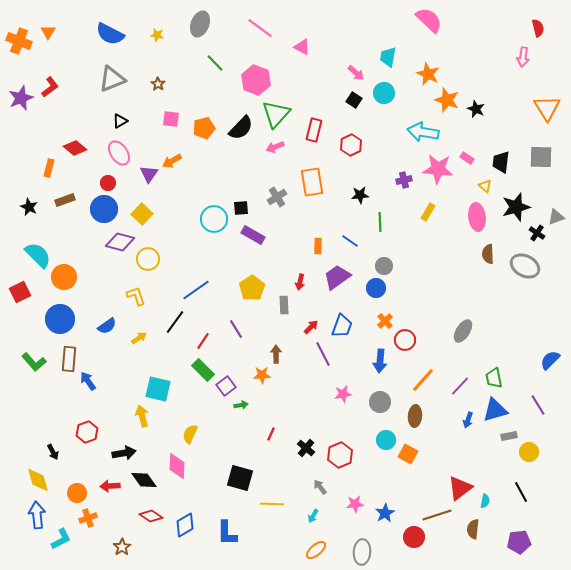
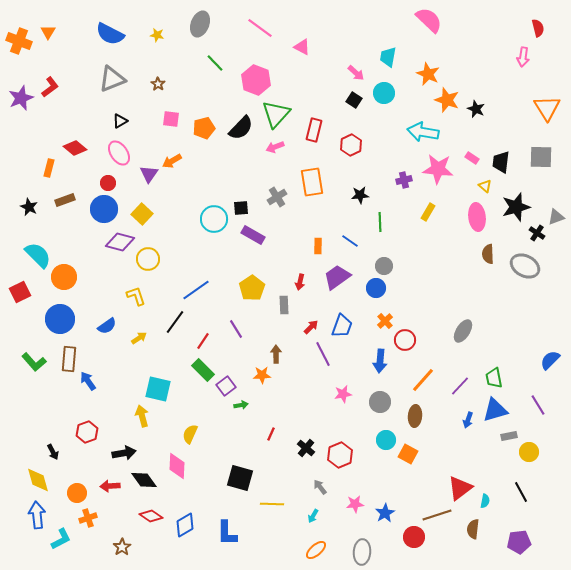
pink rectangle at (467, 158): moved 5 px right
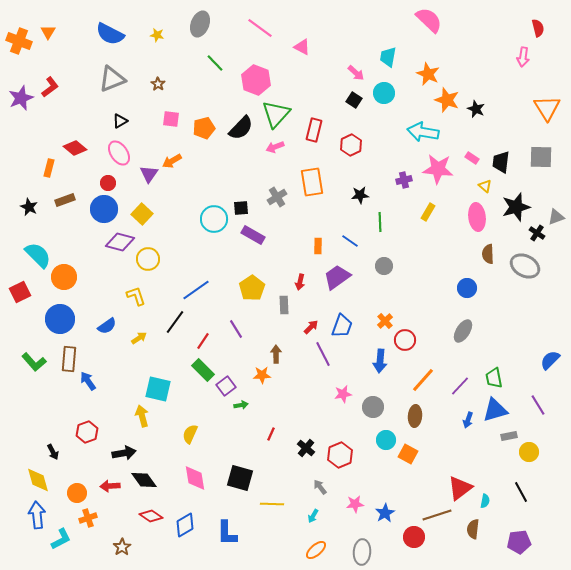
blue circle at (376, 288): moved 91 px right
gray circle at (380, 402): moved 7 px left, 5 px down
pink diamond at (177, 466): moved 18 px right, 12 px down; rotated 12 degrees counterclockwise
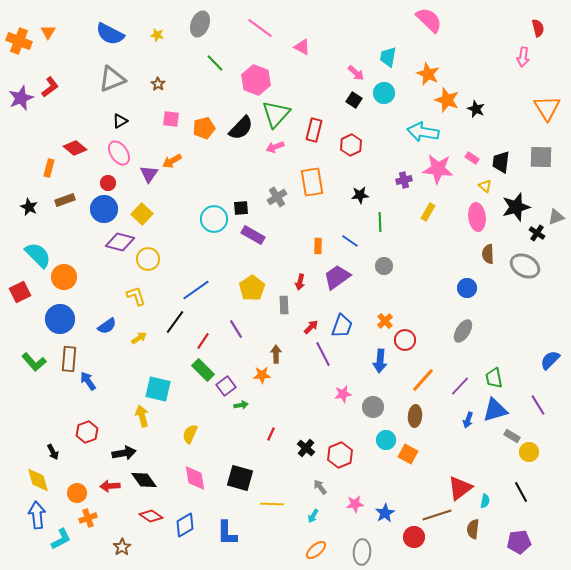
gray rectangle at (509, 436): moved 3 px right; rotated 42 degrees clockwise
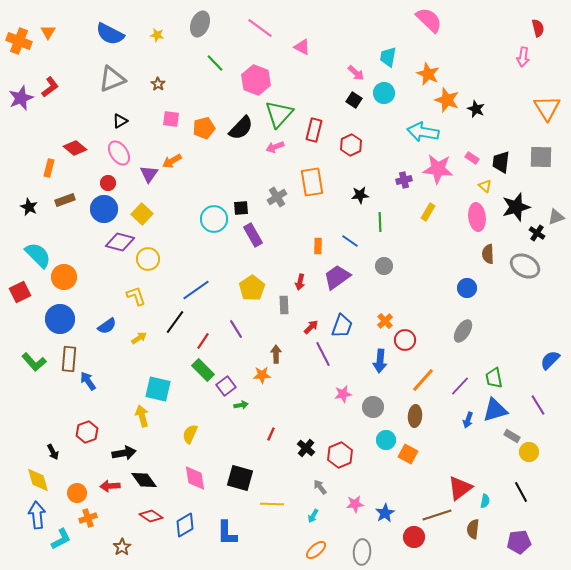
green triangle at (276, 114): moved 3 px right
purple rectangle at (253, 235): rotated 30 degrees clockwise
